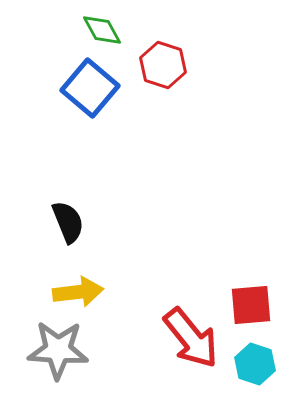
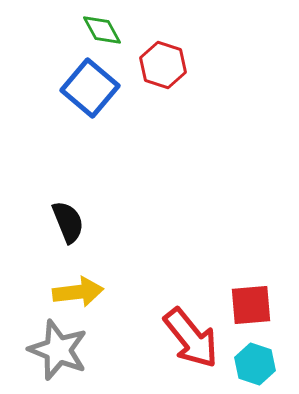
gray star: rotated 18 degrees clockwise
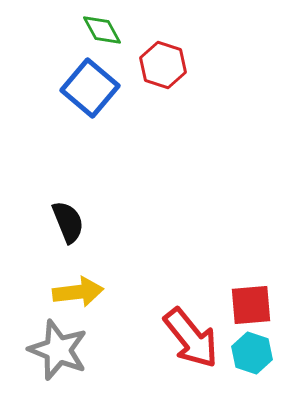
cyan hexagon: moved 3 px left, 11 px up
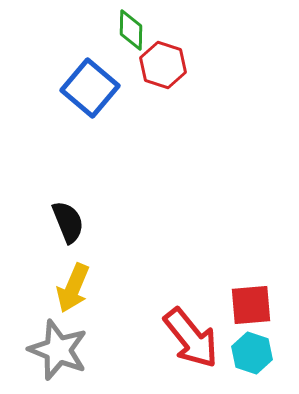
green diamond: moved 29 px right; rotated 30 degrees clockwise
yellow arrow: moved 5 px left, 4 px up; rotated 120 degrees clockwise
